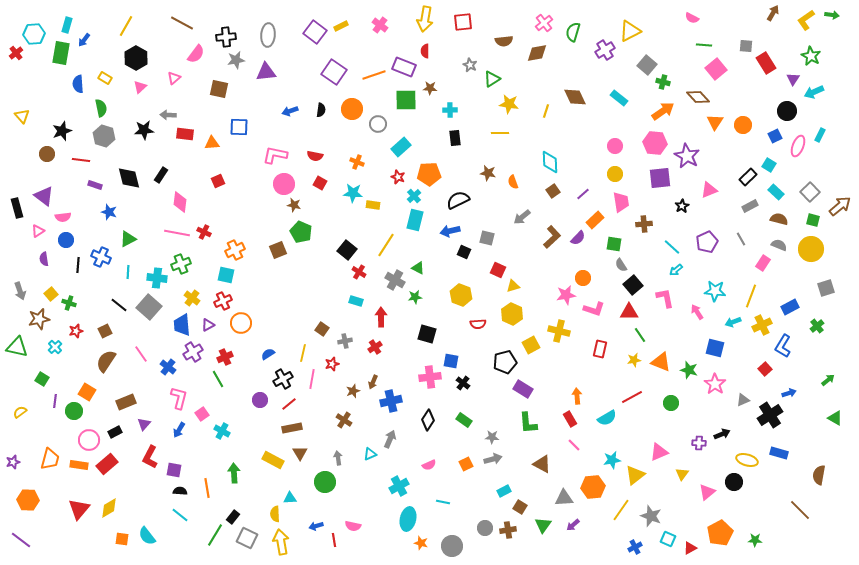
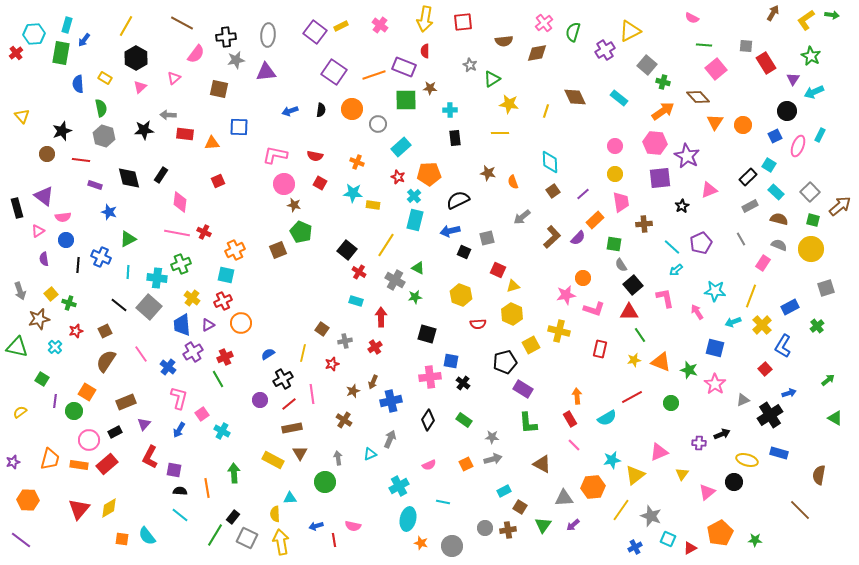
gray square at (487, 238): rotated 28 degrees counterclockwise
purple pentagon at (707, 242): moved 6 px left, 1 px down
yellow cross at (762, 325): rotated 18 degrees counterclockwise
pink line at (312, 379): moved 15 px down; rotated 18 degrees counterclockwise
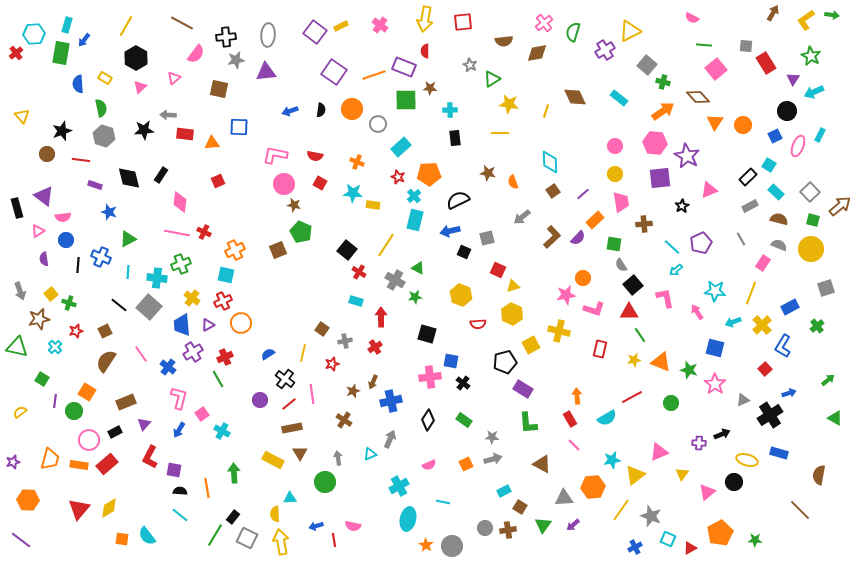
yellow line at (751, 296): moved 3 px up
black cross at (283, 379): moved 2 px right; rotated 24 degrees counterclockwise
orange star at (421, 543): moved 5 px right, 2 px down; rotated 16 degrees clockwise
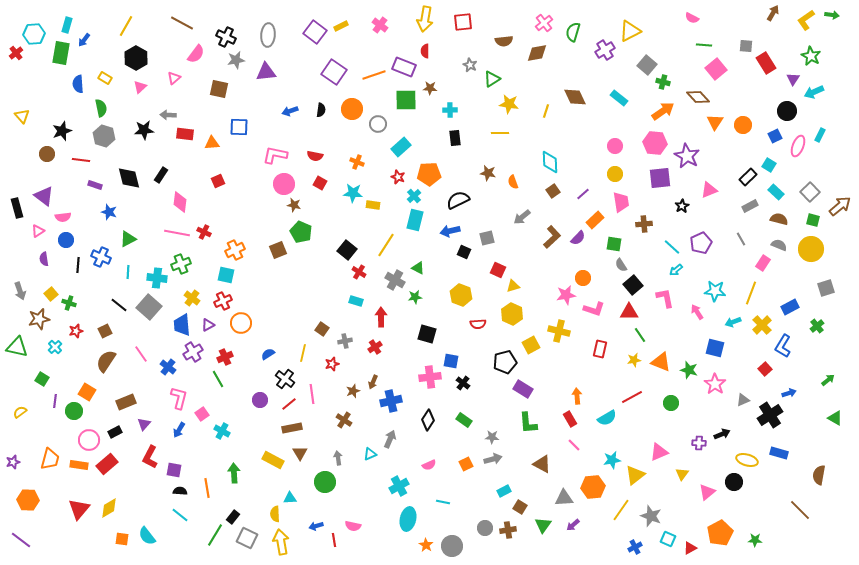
black cross at (226, 37): rotated 30 degrees clockwise
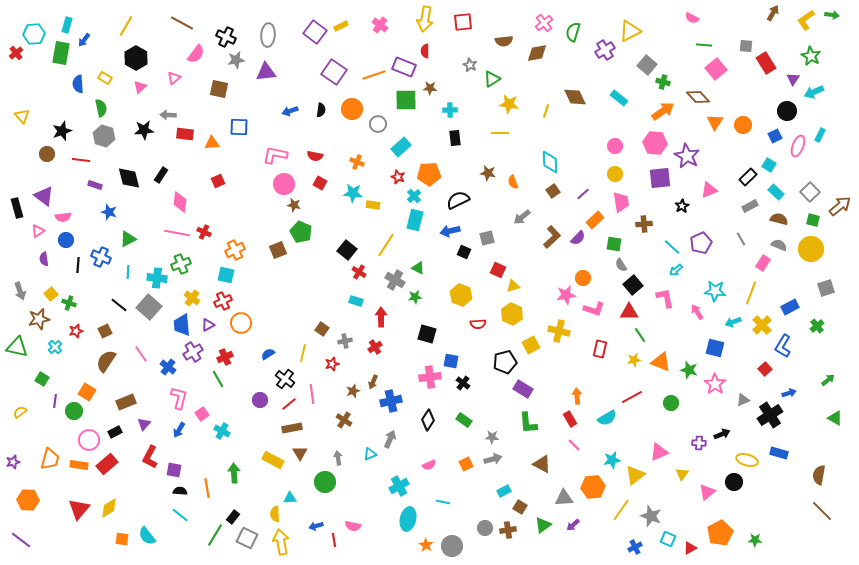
brown line at (800, 510): moved 22 px right, 1 px down
green triangle at (543, 525): rotated 18 degrees clockwise
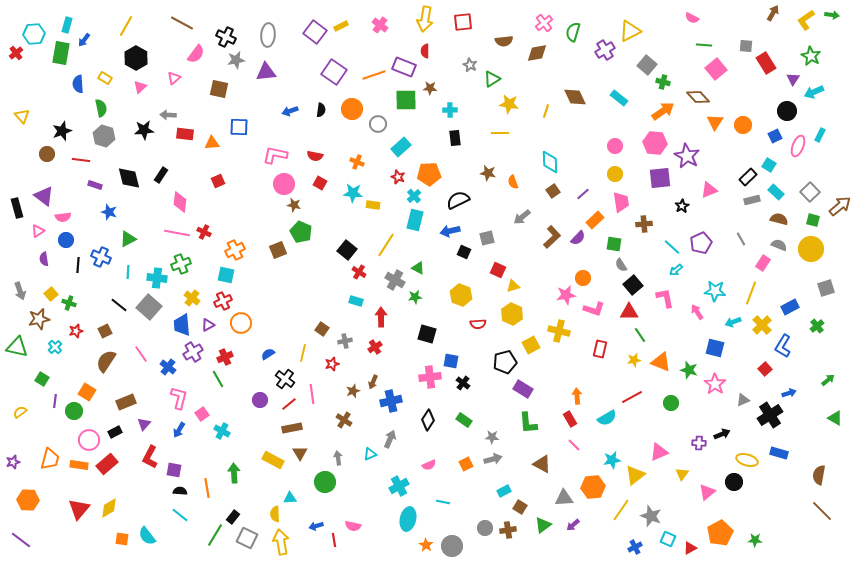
gray rectangle at (750, 206): moved 2 px right, 6 px up; rotated 14 degrees clockwise
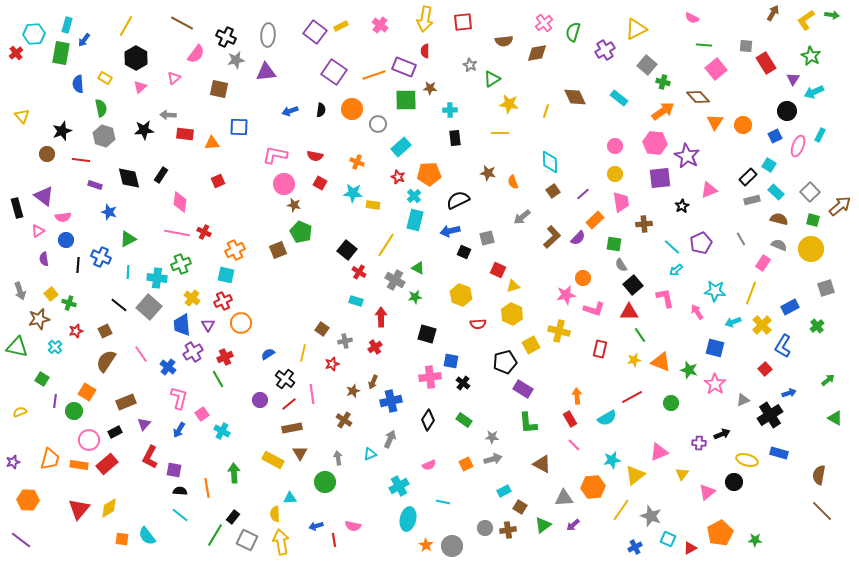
yellow triangle at (630, 31): moved 6 px right, 2 px up
purple triangle at (208, 325): rotated 32 degrees counterclockwise
yellow semicircle at (20, 412): rotated 16 degrees clockwise
gray square at (247, 538): moved 2 px down
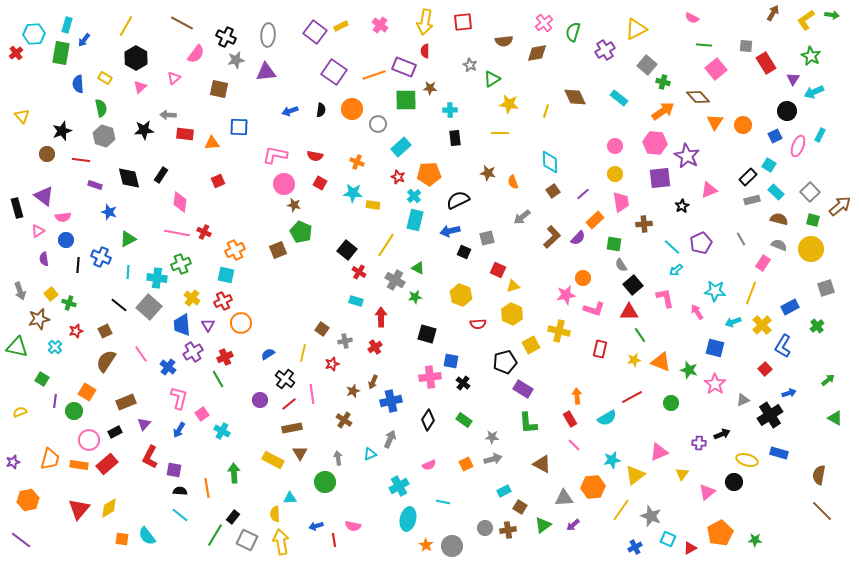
yellow arrow at (425, 19): moved 3 px down
orange hexagon at (28, 500): rotated 15 degrees counterclockwise
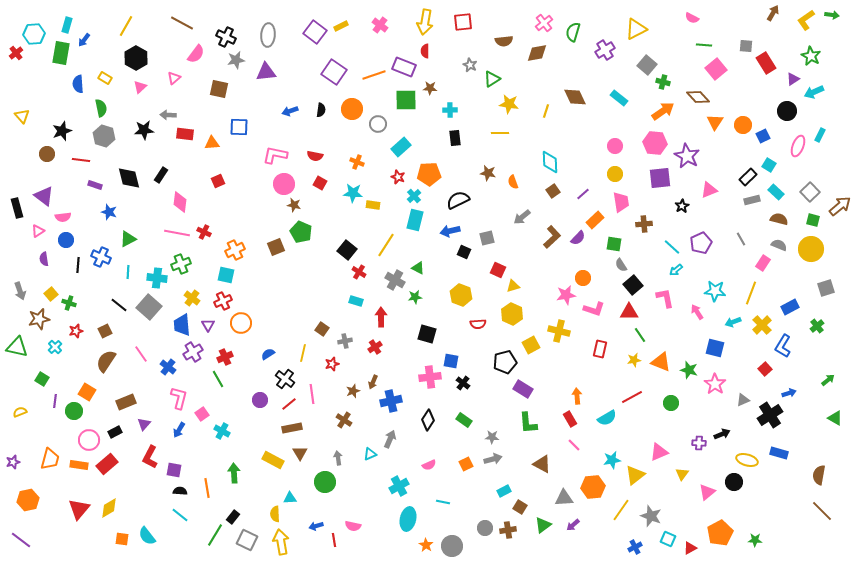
purple triangle at (793, 79): rotated 24 degrees clockwise
blue square at (775, 136): moved 12 px left
brown square at (278, 250): moved 2 px left, 3 px up
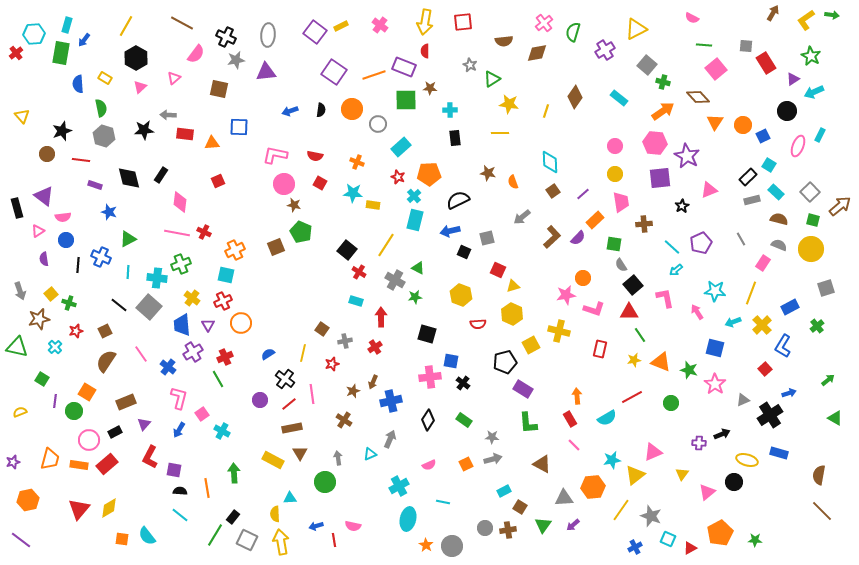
brown diamond at (575, 97): rotated 60 degrees clockwise
pink triangle at (659, 452): moved 6 px left
green triangle at (543, 525): rotated 18 degrees counterclockwise
